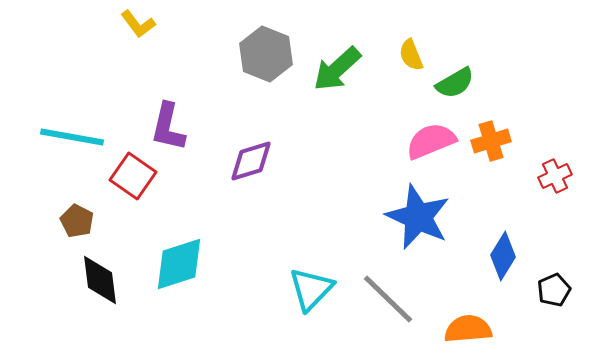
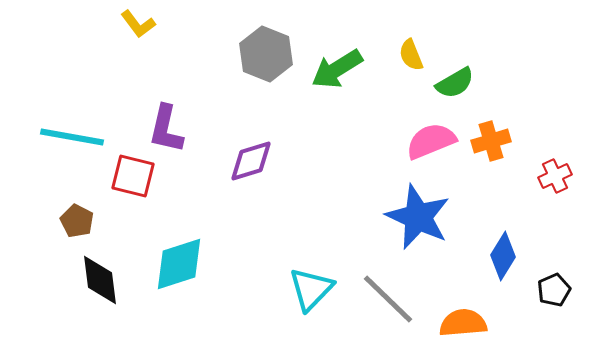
green arrow: rotated 10 degrees clockwise
purple L-shape: moved 2 px left, 2 px down
red square: rotated 21 degrees counterclockwise
orange semicircle: moved 5 px left, 6 px up
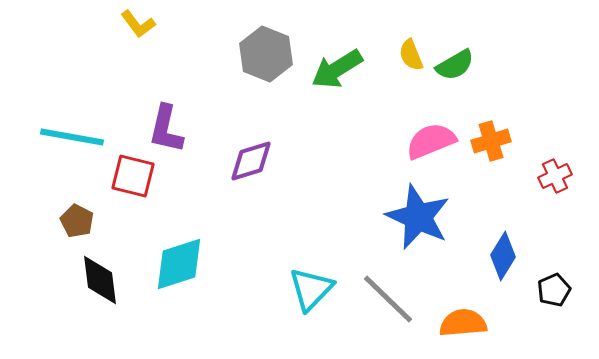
green semicircle: moved 18 px up
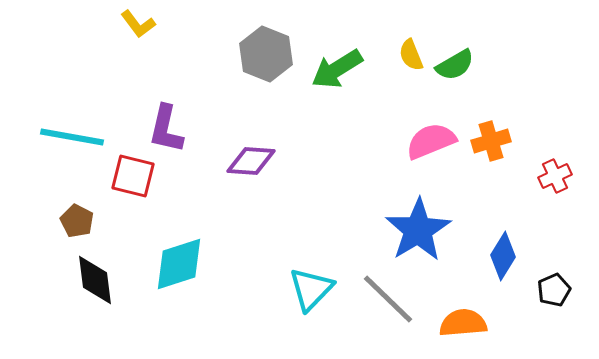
purple diamond: rotated 21 degrees clockwise
blue star: moved 13 px down; rotated 16 degrees clockwise
black diamond: moved 5 px left
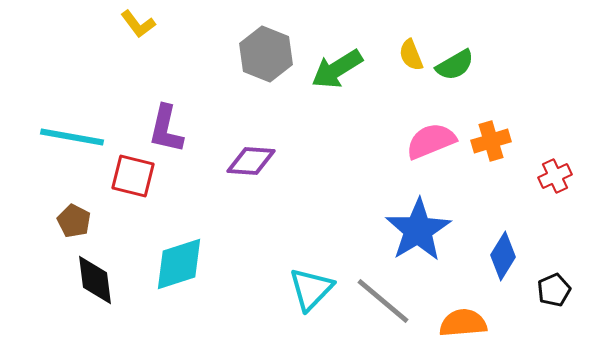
brown pentagon: moved 3 px left
gray line: moved 5 px left, 2 px down; rotated 4 degrees counterclockwise
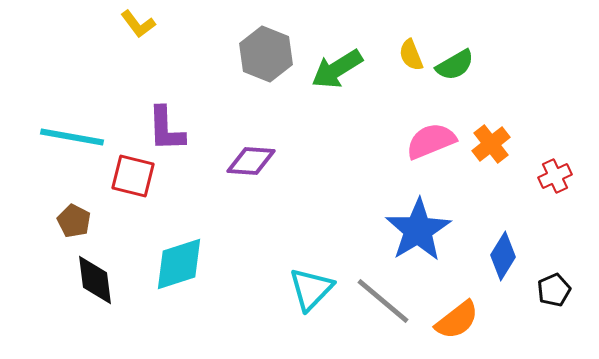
purple L-shape: rotated 15 degrees counterclockwise
orange cross: moved 3 px down; rotated 21 degrees counterclockwise
orange semicircle: moved 6 px left, 3 px up; rotated 147 degrees clockwise
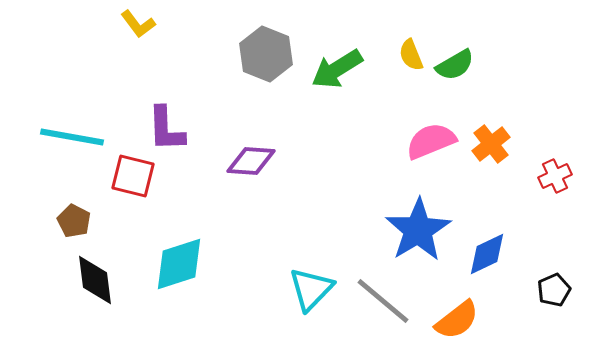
blue diamond: moved 16 px left, 2 px up; rotated 33 degrees clockwise
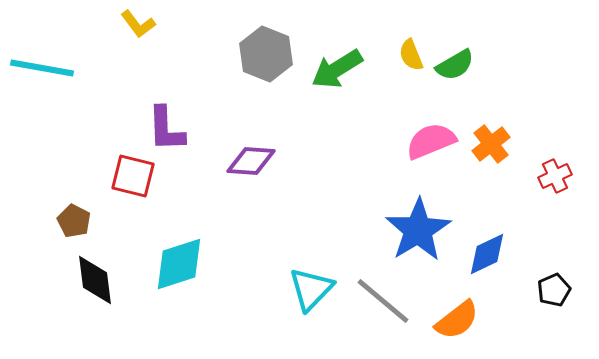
cyan line: moved 30 px left, 69 px up
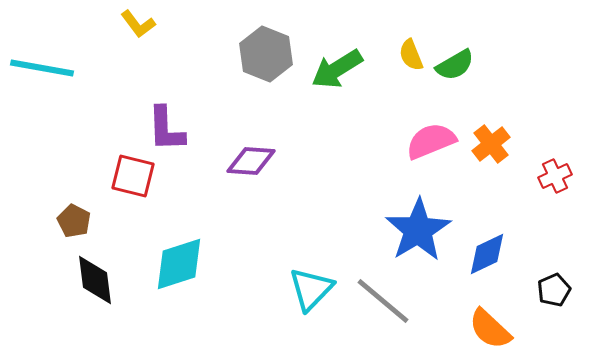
orange semicircle: moved 33 px right, 9 px down; rotated 81 degrees clockwise
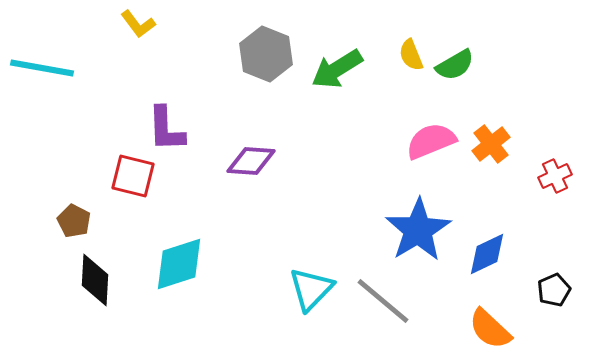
black diamond: rotated 10 degrees clockwise
